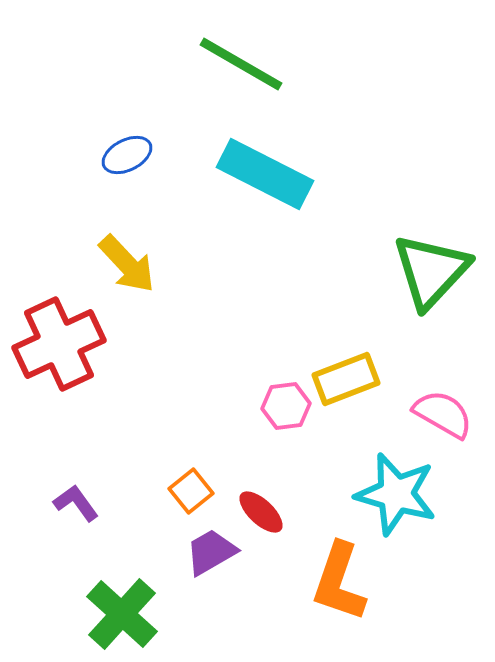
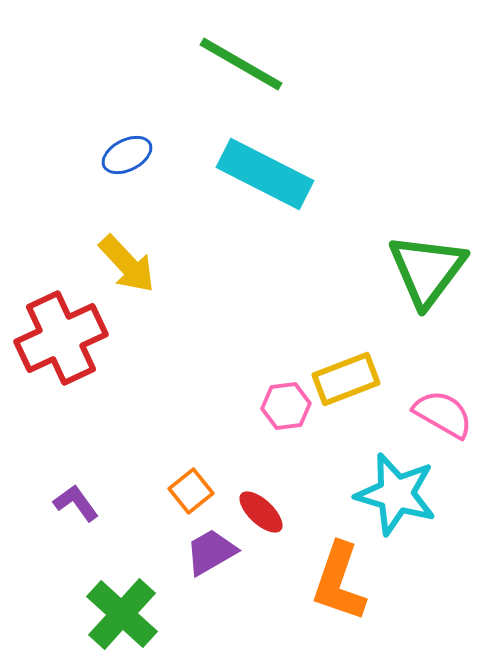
green triangle: moved 4 px left, 1 px up; rotated 6 degrees counterclockwise
red cross: moved 2 px right, 6 px up
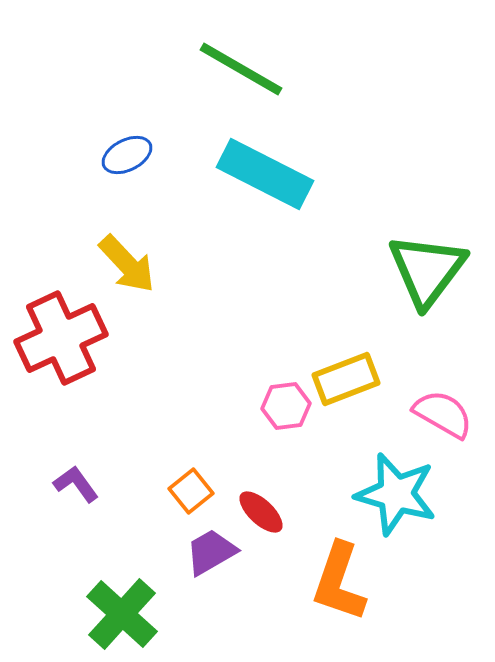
green line: moved 5 px down
purple L-shape: moved 19 px up
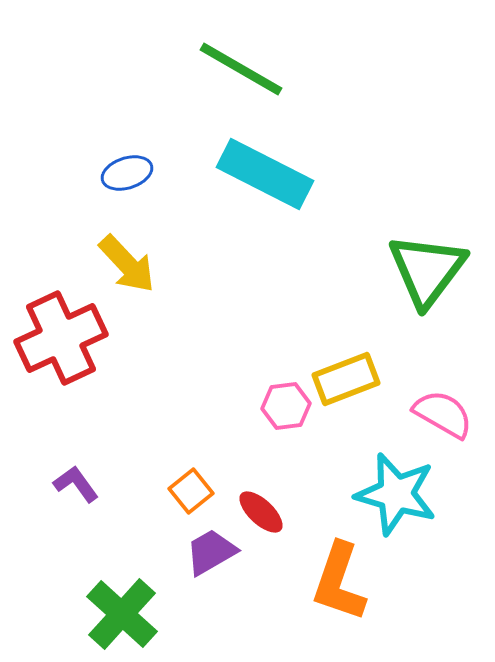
blue ellipse: moved 18 px down; rotated 9 degrees clockwise
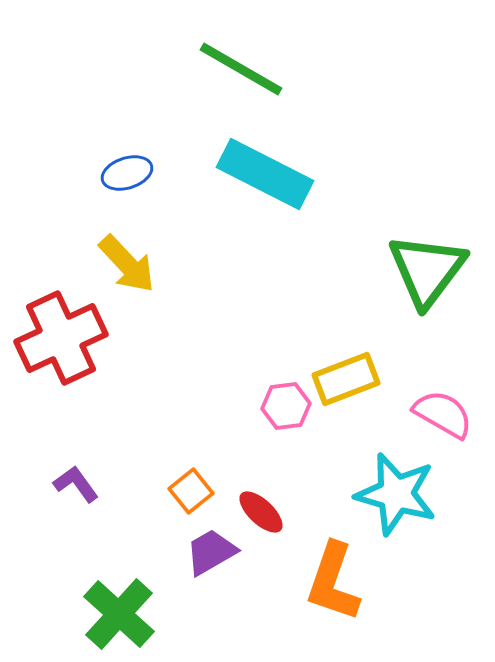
orange L-shape: moved 6 px left
green cross: moved 3 px left
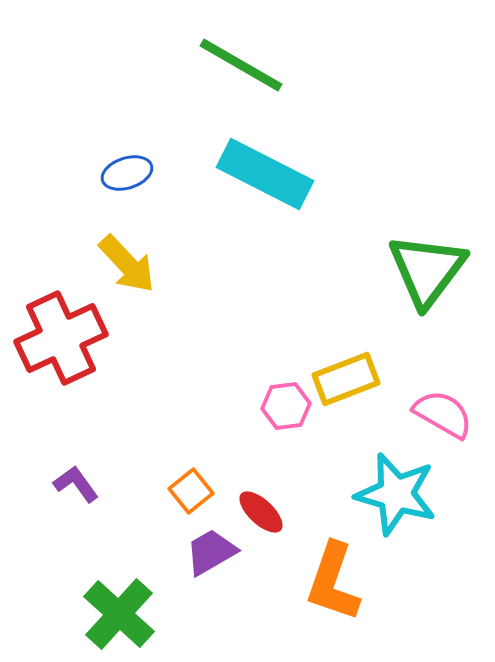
green line: moved 4 px up
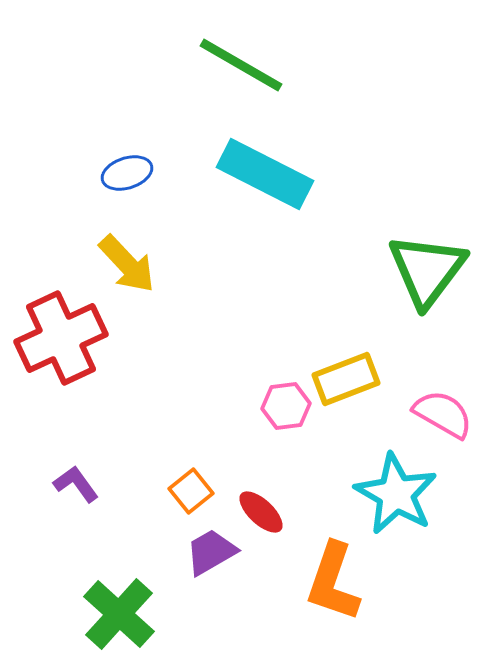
cyan star: rotated 14 degrees clockwise
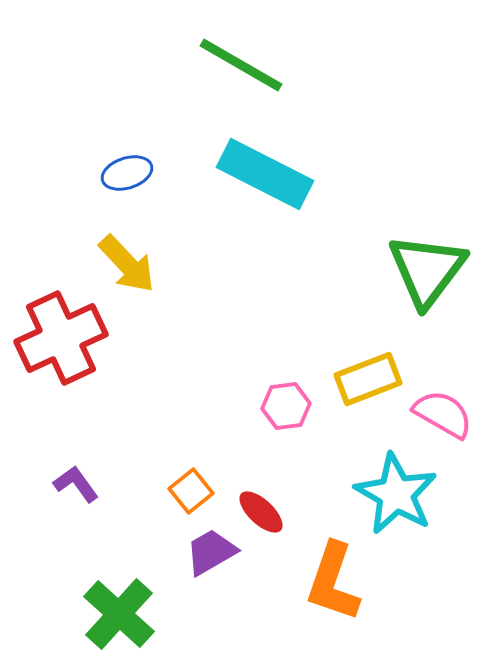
yellow rectangle: moved 22 px right
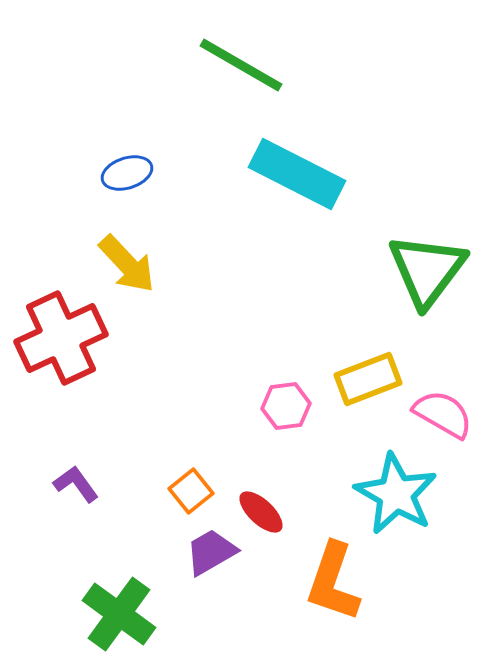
cyan rectangle: moved 32 px right
green cross: rotated 6 degrees counterclockwise
